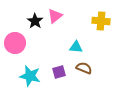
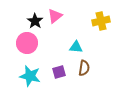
yellow cross: rotated 18 degrees counterclockwise
pink circle: moved 12 px right
brown semicircle: rotated 77 degrees clockwise
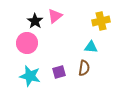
cyan triangle: moved 15 px right
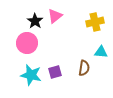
yellow cross: moved 6 px left, 1 px down
cyan triangle: moved 10 px right, 5 px down
purple square: moved 4 px left
cyan star: moved 1 px right, 1 px up
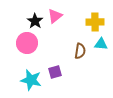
yellow cross: rotated 12 degrees clockwise
cyan triangle: moved 8 px up
brown semicircle: moved 4 px left, 17 px up
cyan star: moved 5 px down
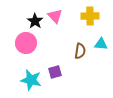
pink triangle: rotated 35 degrees counterclockwise
yellow cross: moved 5 px left, 6 px up
pink circle: moved 1 px left
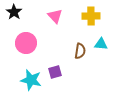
yellow cross: moved 1 px right
black star: moved 21 px left, 9 px up
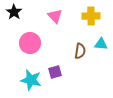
pink circle: moved 4 px right
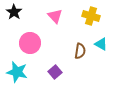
yellow cross: rotated 18 degrees clockwise
cyan triangle: rotated 24 degrees clockwise
purple square: rotated 24 degrees counterclockwise
cyan star: moved 14 px left, 8 px up
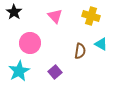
cyan star: moved 2 px right, 1 px up; rotated 30 degrees clockwise
